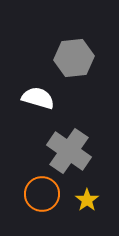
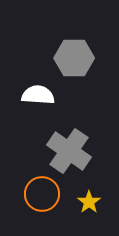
gray hexagon: rotated 6 degrees clockwise
white semicircle: moved 3 px up; rotated 12 degrees counterclockwise
yellow star: moved 2 px right, 2 px down
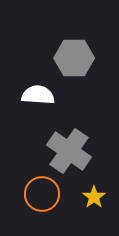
yellow star: moved 5 px right, 5 px up
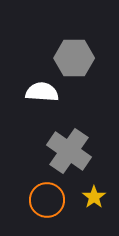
white semicircle: moved 4 px right, 3 px up
orange circle: moved 5 px right, 6 px down
